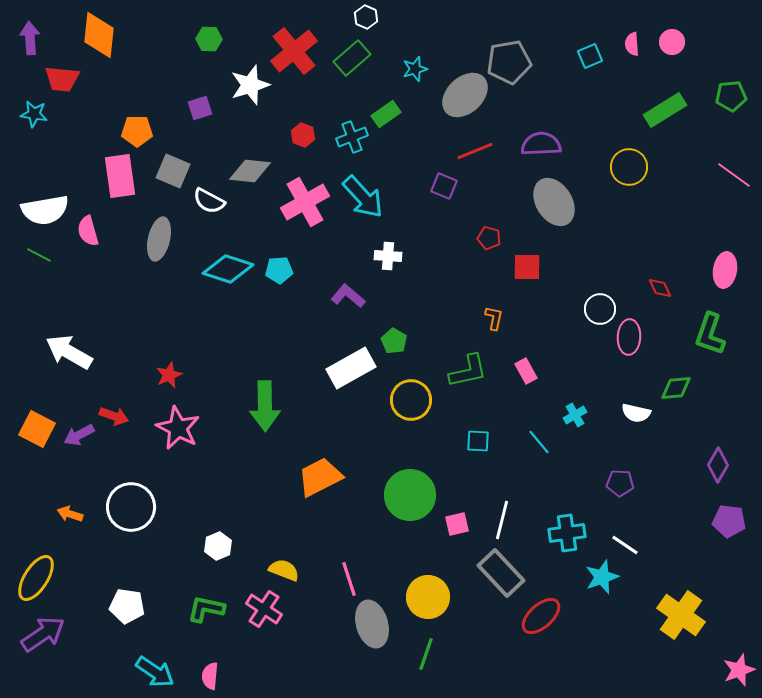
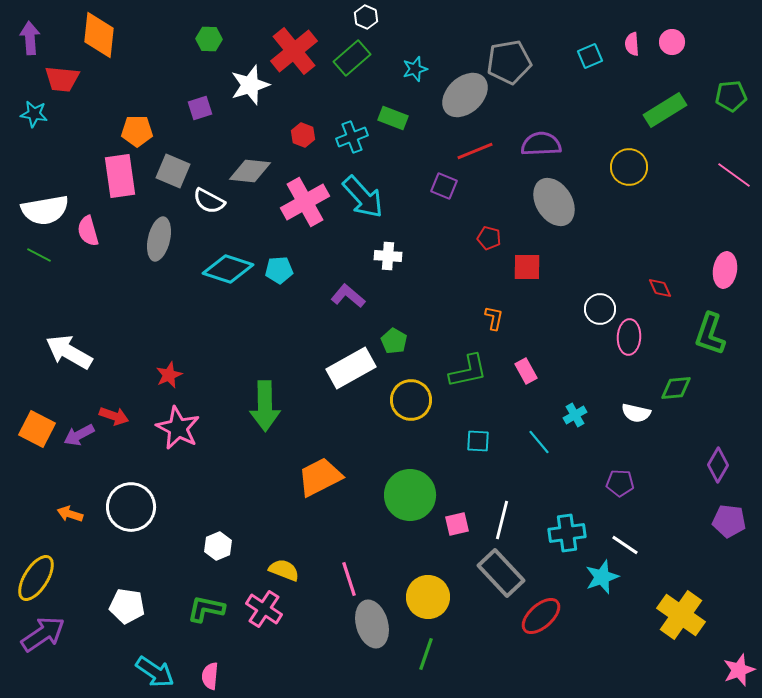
green rectangle at (386, 114): moved 7 px right, 4 px down; rotated 56 degrees clockwise
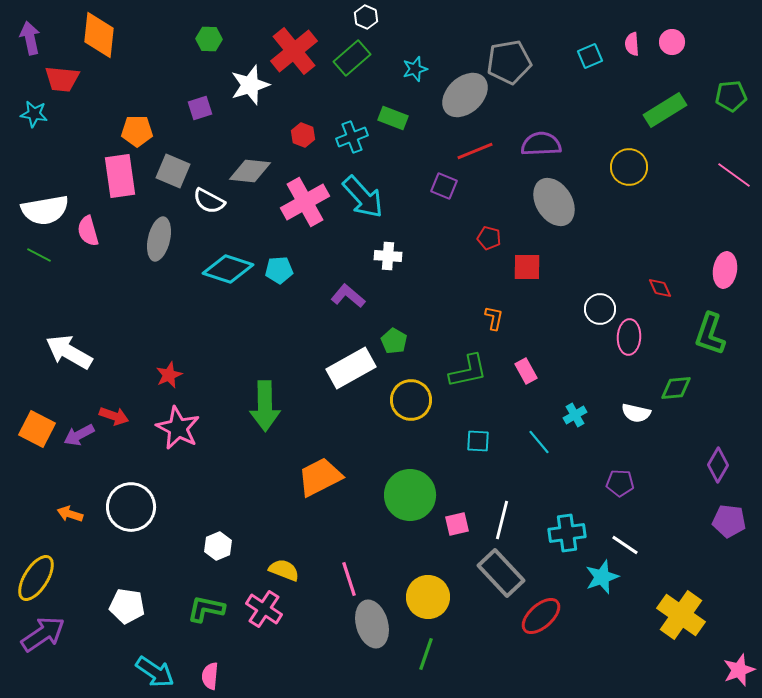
purple arrow at (30, 38): rotated 8 degrees counterclockwise
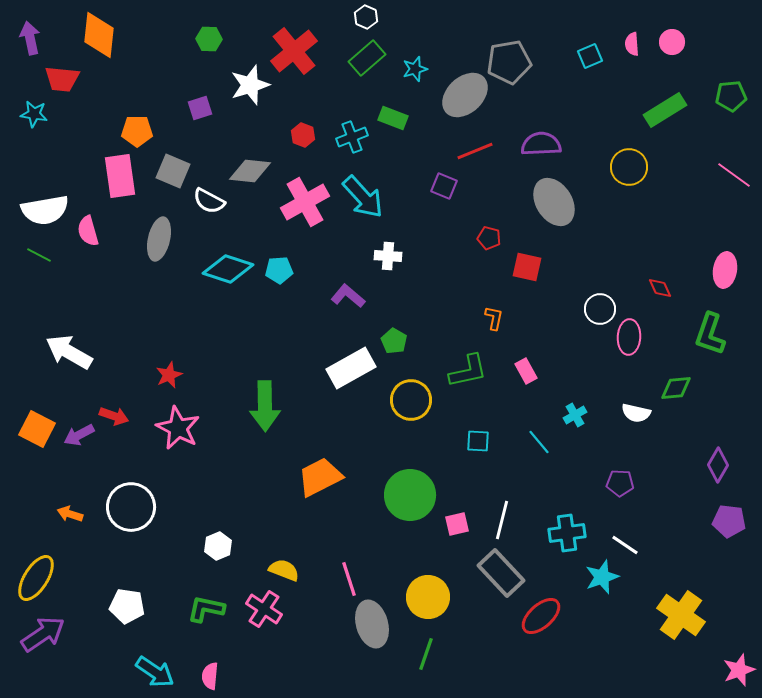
green rectangle at (352, 58): moved 15 px right
red square at (527, 267): rotated 12 degrees clockwise
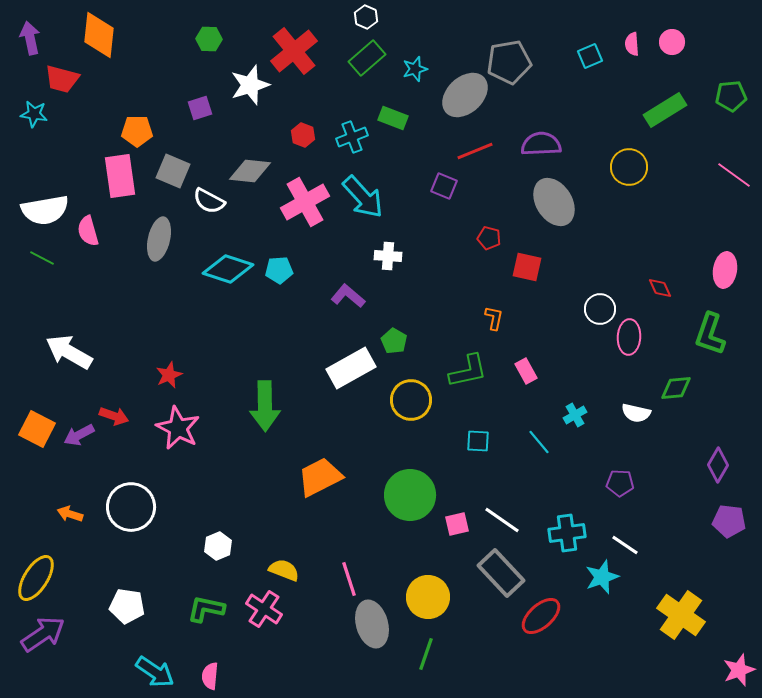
red trapezoid at (62, 79): rotated 9 degrees clockwise
green line at (39, 255): moved 3 px right, 3 px down
white line at (502, 520): rotated 69 degrees counterclockwise
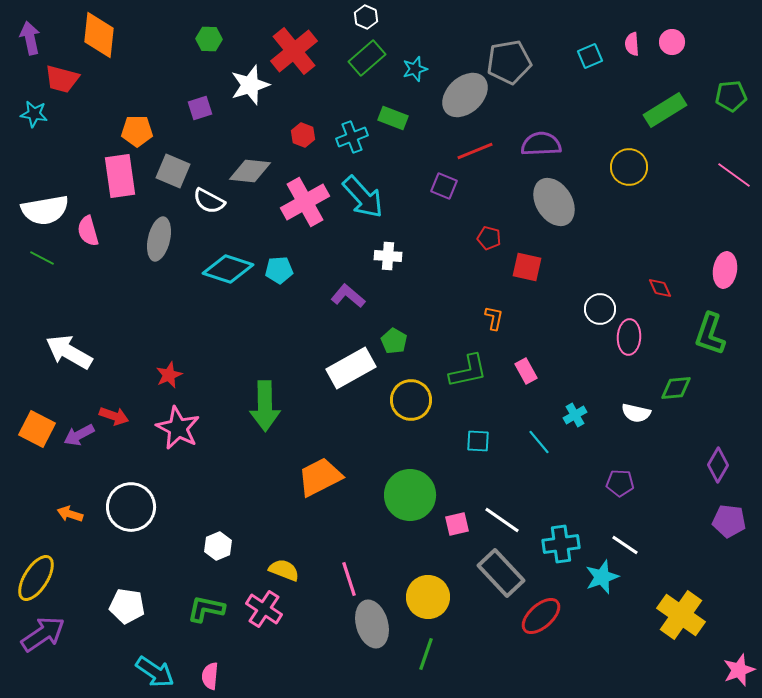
cyan cross at (567, 533): moved 6 px left, 11 px down
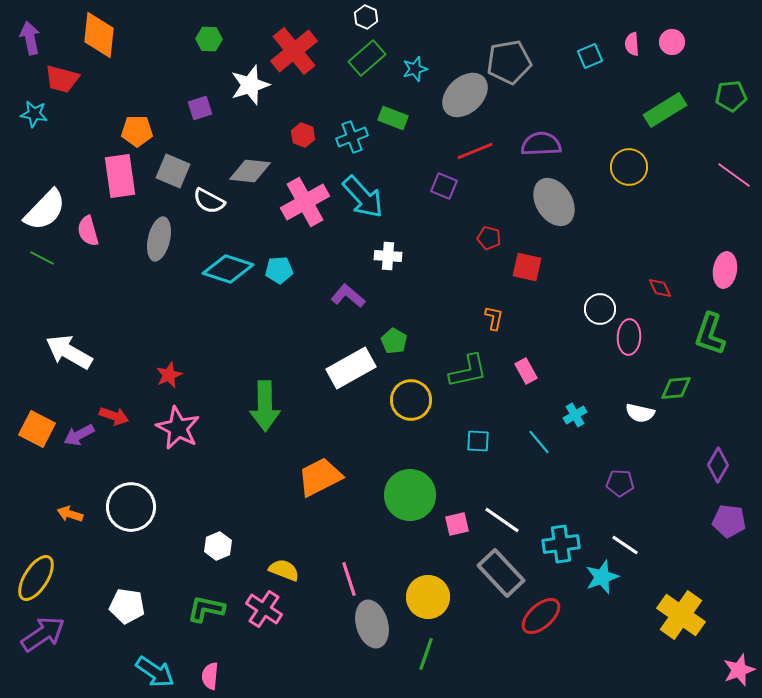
white semicircle at (45, 210): rotated 36 degrees counterclockwise
white semicircle at (636, 413): moved 4 px right
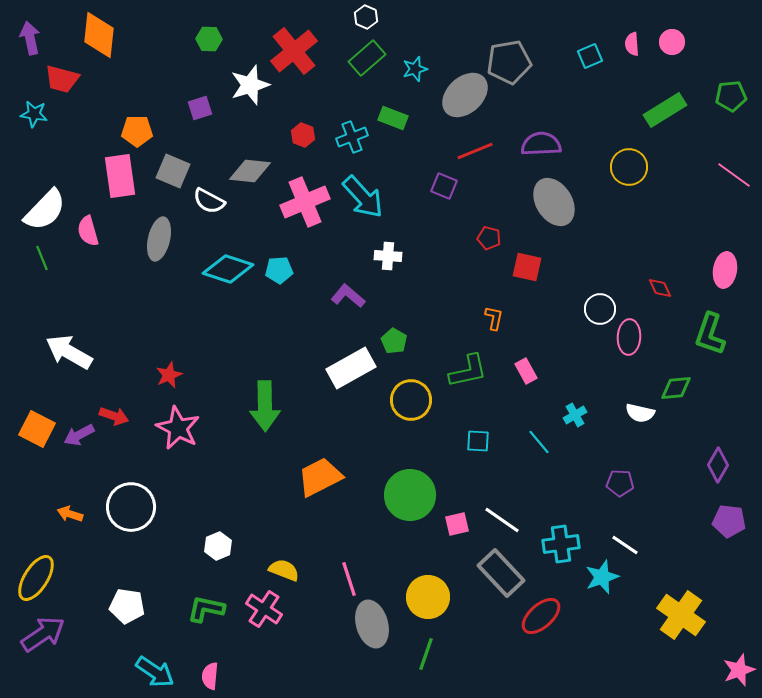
pink cross at (305, 202): rotated 6 degrees clockwise
green line at (42, 258): rotated 40 degrees clockwise
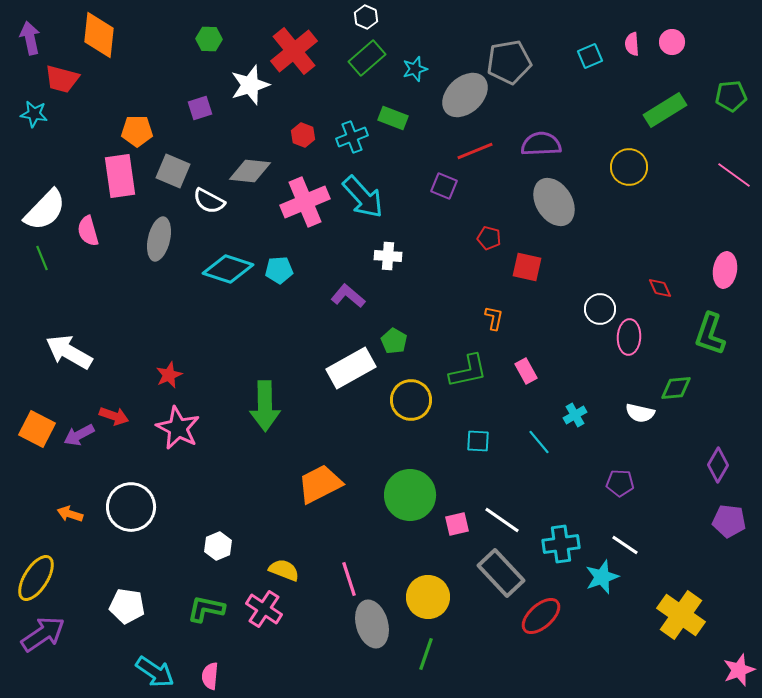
orange trapezoid at (320, 477): moved 7 px down
